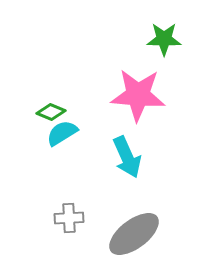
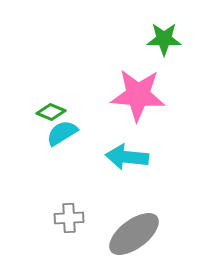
cyan arrow: rotated 120 degrees clockwise
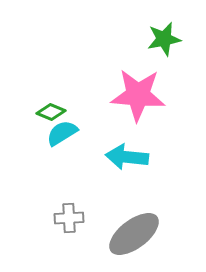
green star: rotated 12 degrees counterclockwise
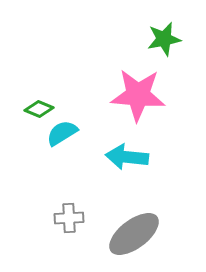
green diamond: moved 12 px left, 3 px up
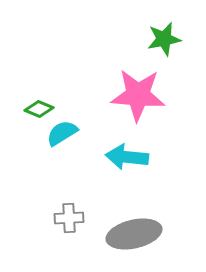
gray ellipse: rotated 24 degrees clockwise
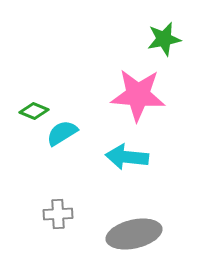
green diamond: moved 5 px left, 2 px down
gray cross: moved 11 px left, 4 px up
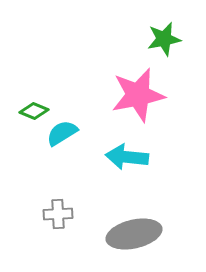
pink star: rotated 16 degrees counterclockwise
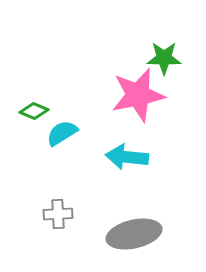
green star: moved 19 px down; rotated 12 degrees clockwise
